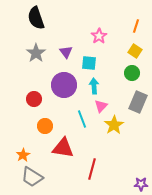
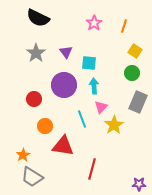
black semicircle: moved 2 px right; rotated 45 degrees counterclockwise
orange line: moved 12 px left
pink star: moved 5 px left, 13 px up
pink triangle: moved 1 px down
red triangle: moved 2 px up
purple star: moved 2 px left
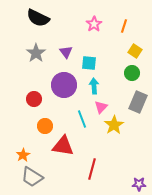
pink star: moved 1 px down
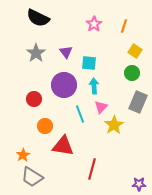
cyan line: moved 2 px left, 5 px up
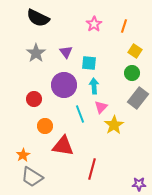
gray rectangle: moved 4 px up; rotated 15 degrees clockwise
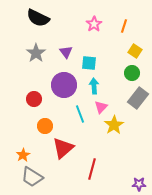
red triangle: moved 2 px down; rotated 50 degrees counterclockwise
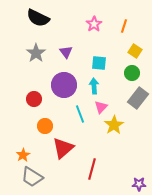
cyan square: moved 10 px right
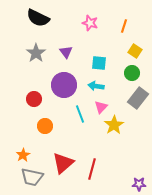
pink star: moved 4 px left, 1 px up; rotated 21 degrees counterclockwise
cyan arrow: moved 2 px right; rotated 77 degrees counterclockwise
red triangle: moved 15 px down
gray trapezoid: rotated 20 degrees counterclockwise
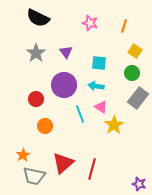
red circle: moved 2 px right
pink triangle: rotated 40 degrees counterclockwise
gray trapezoid: moved 2 px right, 1 px up
purple star: rotated 16 degrees clockwise
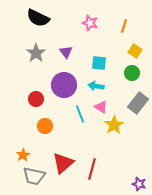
gray rectangle: moved 5 px down
